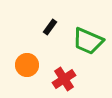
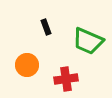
black rectangle: moved 4 px left; rotated 56 degrees counterclockwise
red cross: moved 2 px right; rotated 25 degrees clockwise
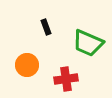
green trapezoid: moved 2 px down
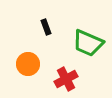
orange circle: moved 1 px right, 1 px up
red cross: rotated 20 degrees counterclockwise
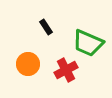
black rectangle: rotated 14 degrees counterclockwise
red cross: moved 9 px up
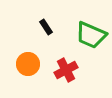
green trapezoid: moved 3 px right, 8 px up
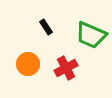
red cross: moved 2 px up
